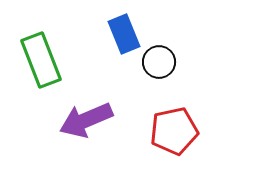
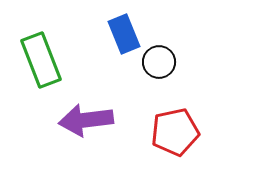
purple arrow: rotated 16 degrees clockwise
red pentagon: moved 1 px right, 1 px down
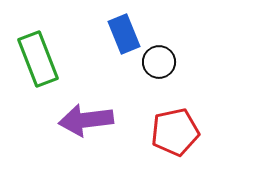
green rectangle: moved 3 px left, 1 px up
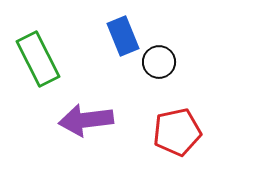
blue rectangle: moved 1 px left, 2 px down
green rectangle: rotated 6 degrees counterclockwise
red pentagon: moved 2 px right
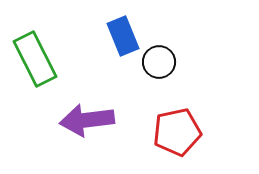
green rectangle: moved 3 px left
purple arrow: moved 1 px right
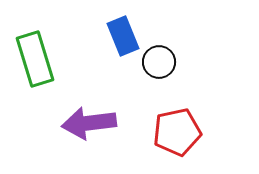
green rectangle: rotated 10 degrees clockwise
purple arrow: moved 2 px right, 3 px down
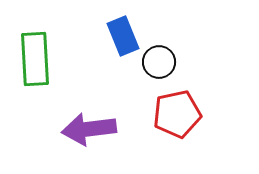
green rectangle: rotated 14 degrees clockwise
purple arrow: moved 6 px down
red pentagon: moved 18 px up
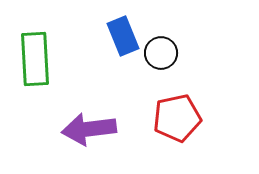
black circle: moved 2 px right, 9 px up
red pentagon: moved 4 px down
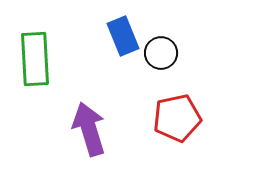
purple arrow: rotated 80 degrees clockwise
